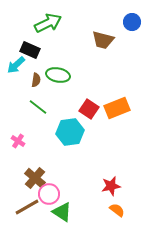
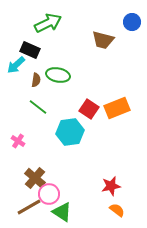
brown line: moved 2 px right
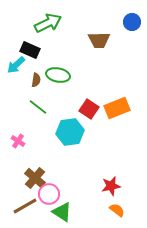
brown trapezoid: moved 4 px left; rotated 15 degrees counterclockwise
brown line: moved 4 px left, 1 px up
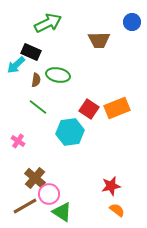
black rectangle: moved 1 px right, 2 px down
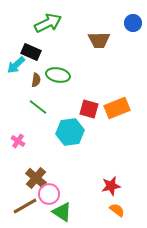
blue circle: moved 1 px right, 1 px down
red square: rotated 18 degrees counterclockwise
brown cross: moved 1 px right
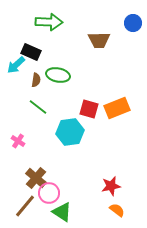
green arrow: moved 1 px right, 1 px up; rotated 28 degrees clockwise
pink circle: moved 1 px up
brown line: rotated 20 degrees counterclockwise
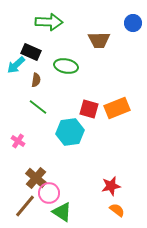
green ellipse: moved 8 px right, 9 px up
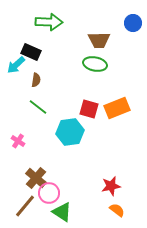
green ellipse: moved 29 px right, 2 px up
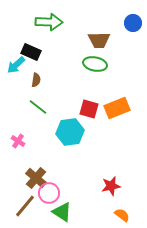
orange semicircle: moved 5 px right, 5 px down
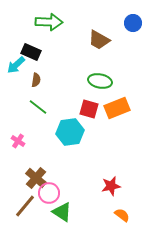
brown trapezoid: rotated 30 degrees clockwise
green ellipse: moved 5 px right, 17 px down
